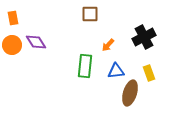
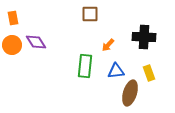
black cross: rotated 30 degrees clockwise
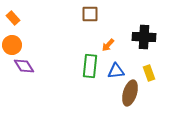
orange rectangle: rotated 32 degrees counterclockwise
purple diamond: moved 12 px left, 24 px down
green rectangle: moved 5 px right
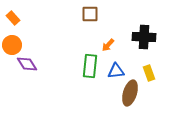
purple diamond: moved 3 px right, 2 px up
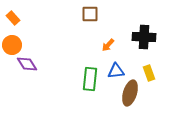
green rectangle: moved 13 px down
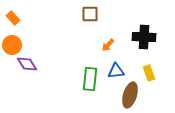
brown ellipse: moved 2 px down
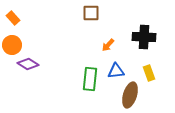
brown square: moved 1 px right, 1 px up
purple diamond: moved 1 px right; rotated 25 degrees counterclockwise
